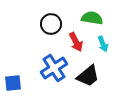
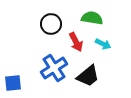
cyan arrow: rotated 42 degrees counterclockwise
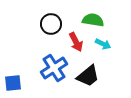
green semicircle: moved 1 px right, 2 px down
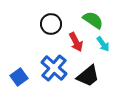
green semicircle: rotated 25 degrees clockwise
cyan arrow: rotated 28 degrees clockwise
blue cross: rotated 16 degrees counterclockwise
blue square: moved 6 px right, 6 px up; rotated 30 degrees counterclockwise
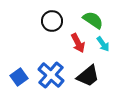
black circle: moved 1 px right, 3 px up
red arrow: moved 2 px right, 1 px down
blue cross: moved 3 px left, 7 px down
